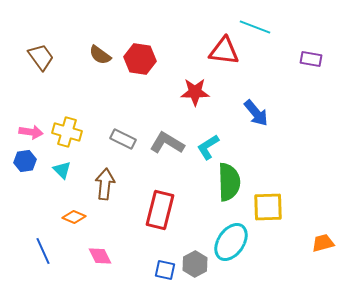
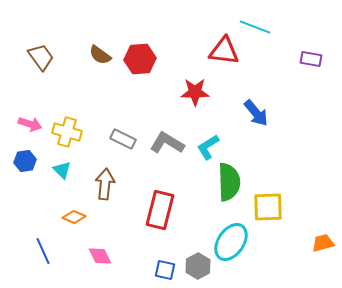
red hexagon: rotated 12 degrees counterclockwise
pink arrow: moved 1 px left, 8 px up; rotated 10 degrees clockwise
gray hexagon: moved 3 px right, 2 px down
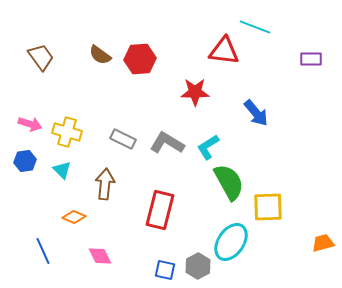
purple rectangle: rotated 10 degrees counterclockwise
green semicircle: rotated 27 degrees counterclockwise
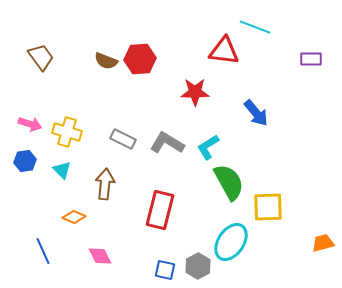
brown semicircle: moved 6 px right, 6 px down; rotated 15 degrees counterclockwise
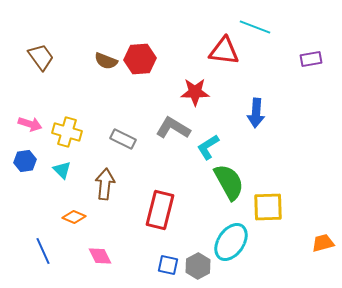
purple rectangle: rotated 10 degrees counterclockwise
blue arrow: rotated 44 degrees clockwise
gray L-shape: moved 6 px right, 15 px up
blue square: moved 3 px right, 5 px up
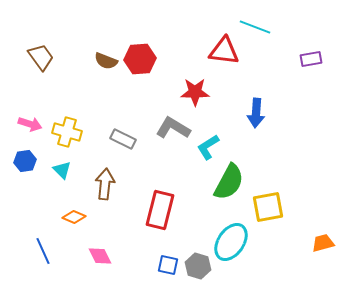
green semicircle: rotated 57 degrees clockwise
yellow square: rotated 8 degrees counterclockwise
gray hexagon: rotated 15 degrees counterclockwise
